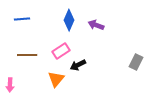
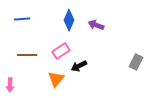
black arrow: moved 1 px right, 1 px down
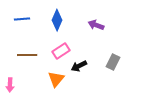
blue diamond: moved 12 px left
gray rectangle: moved 23 px left
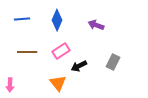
brown line: moved 3 px up
orange triangle: moved 2 px right, 4 px down; rotated 18 degrees counterclockwise
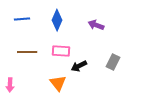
pink rectangle: rotated 36 degrees clockwise
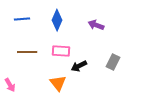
pink arrow: rotated 32 degrees counterclockwise
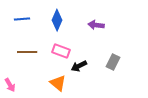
purple arrow: rotated 14 degrees counterclockwise
pink rectangle: rotated 18 degrees clockwise
orange triangle: rotated 12 degrees counterclockwise
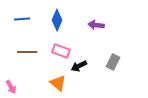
pink arrow: moved 1 px right, 2 px down
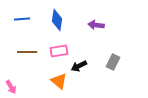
blue diamond: rotated 15 degrees counterclockwise
pink rectangle: moved 2 px left; rotated 30 degrees counterclockwise
orange triangle: moved 1 px right, 2 px up
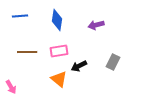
blue line: moved 2 px left, 3 px up
purple arrow: rotated 21 degrees counterclockwise
orange triangle: moved 2 px up
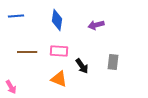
blue line: moved 4 px left
pink rectangle: rotated 12 degrees clockwise
gray rectangle: rotated 21 degrees counterclockwise
black arrow: moved 3 px right; rotated 98 degrees counterclockwise
orange triangle: rotated 18 degrees counterclockwise
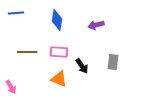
blue line: moved 3 px up
pink rectangle: moved 1 px down
